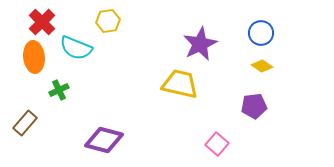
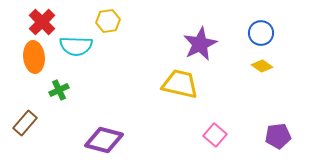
cyan semicircle: moved 2 px up; rotated 20 degrees counterclockwise
purple pentagon: moved 24 px right, 30 px down
pink square: moved 2 px left, 9 px up
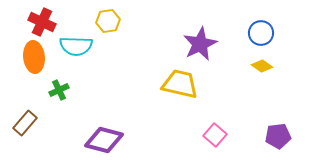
red cross: rotated 20 degrees counterclockwise
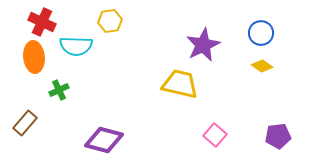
yellow hexagon: moved 2 px right
purple star: moved 3 px right, 1 px down
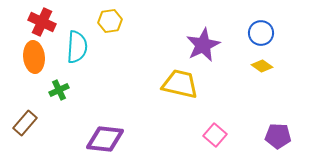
cyan semicircle: moved 1 px right, 1 px down; rotated 88 degrees counterclockwise
purple pentagon: rotated 10 degrees clockwise
purple diamond: moved 1 px right, 1 px up; rotated 9 degrees counterclockwise
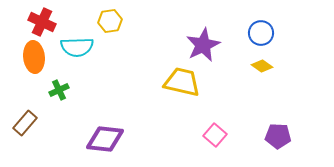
cyan semicircle: rotated 84 degrees clockwise
yellow trapezoid: moved 2 px right, 2 px up
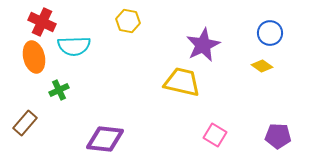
yellow hexagon: moved 18 px right; rotated 20 degrees clockwise
blue circle: moved 9 px right
cyan semicircle: moved 3 px left, 1 px up
orange ellipse: rotated 8 degrees counterclockwise
pink square: rotated 10 degrees counterclockwise
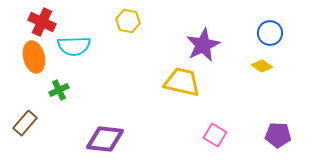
purple pentagon: moved 1 px up
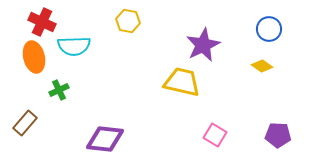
blue circle: moved 1 px left, 4 px up
